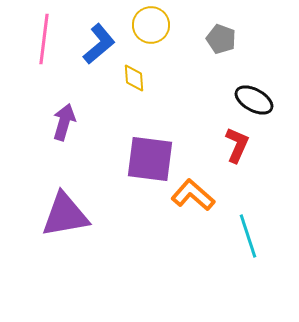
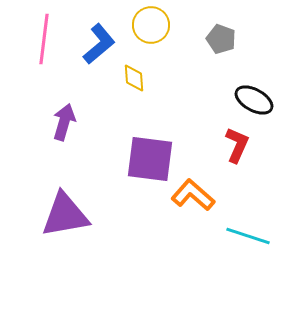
cyan line: rotated 54 degrees counterclockwise
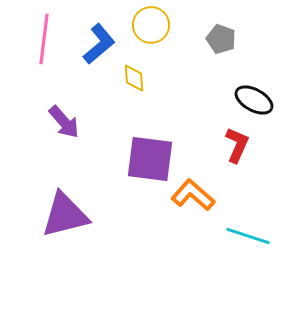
purple arrow: rotated 123 degrees clockwise
purple triangle: rotated 4 degrees counterclockwise
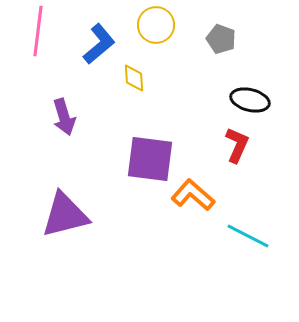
yellow circle: moved 5 px right
pink line: moved 6 px left, 8 px up
black ellipse: moved 4 px left; rotated 15 degrees counterclockwise
purple arrow: moved 5 px up; rotated 24 degrees clockwise
cyan line: rotated 9 degrees clockwise
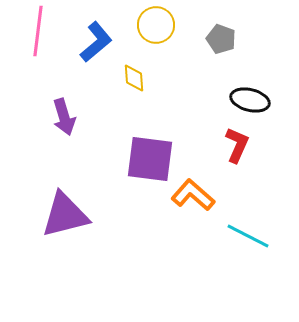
blue L-shape: moved 3 px left, 2 px up
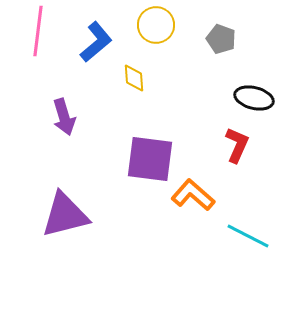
black ellipse: moved 4 px right, 2 px up
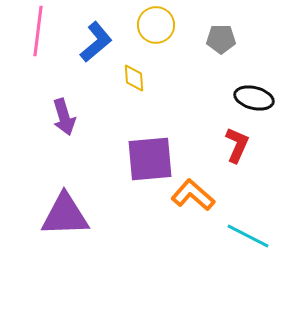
gray pentagon: rotated 20 degrees counterclockwise
purple square: rotated 12 degrees counterclockwise
purple triangle: rotated 12 degrees clockwise
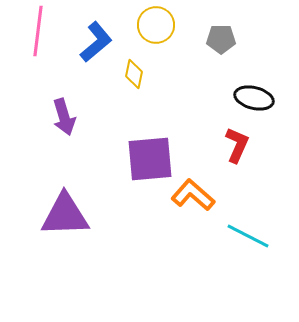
yellow diamond: moved 4 px up; rotated 16 degrees clockwise
